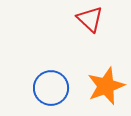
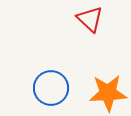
orange star: moved 2 px right, 7 px down; rotated 18 degrees clockwise
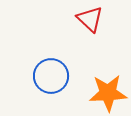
blue circle: moved 12 px up
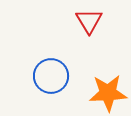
red triangle: moved 1 px left, 2 px down; rotated 16 degrees clockwise
